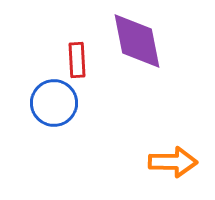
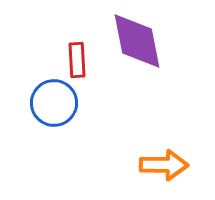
orange arrow: moved 9 px left, 3 px down
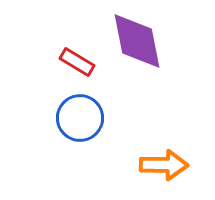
red rectangle: moved 2 px down; rotated 56 degrees counterclockwise
blue circle: moved 26 px right, 15 px down
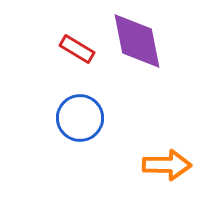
red rectangle: moved 13 px up
orange arrow: moved 3 px right
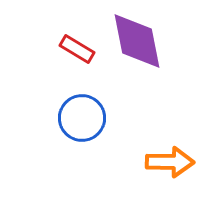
blue circle: moved 2 px right
orange arrow: moved 3 px right, 3 px up
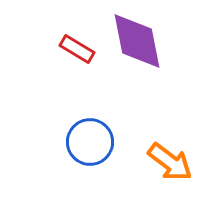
blue circle: moved 8 px right, 24 px down
orange arrow: rotated 36 degrees clockwise
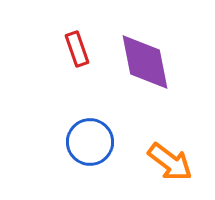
purple diamond: moved 8 px right, 21 px down
red rectangle: rotated 40 degrees clockwise
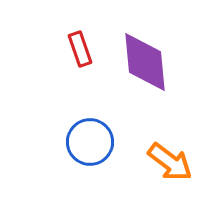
red rectangle: moved 3 px right
purple diamond: rotated 6 degrees clockwise
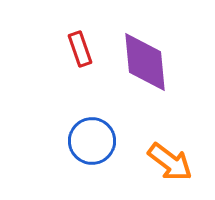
blue circle: moved 2 px right, 1 px up
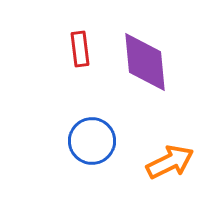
red rectangle: rotated 12 degrees clockwise
orange arrow: rotated 63 degrees counterclockwise
